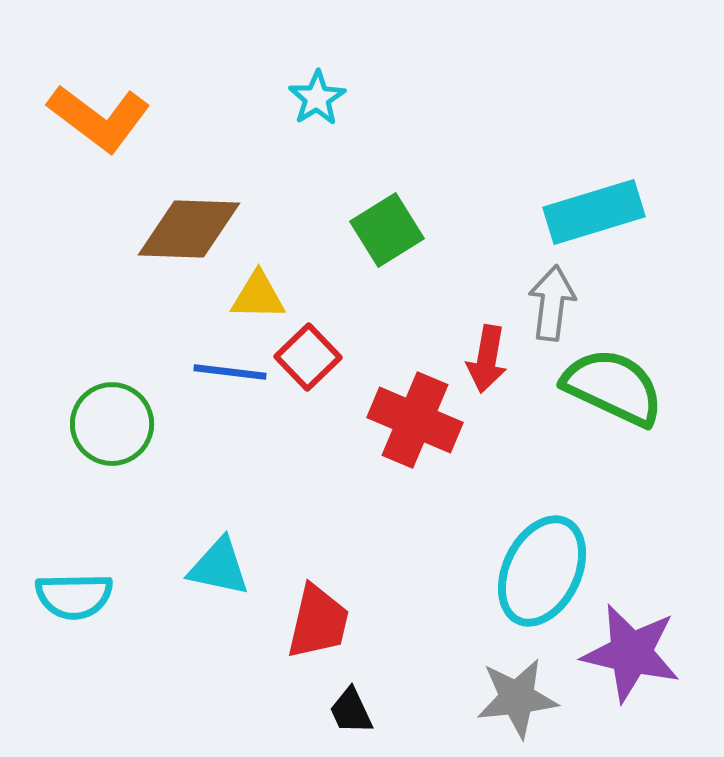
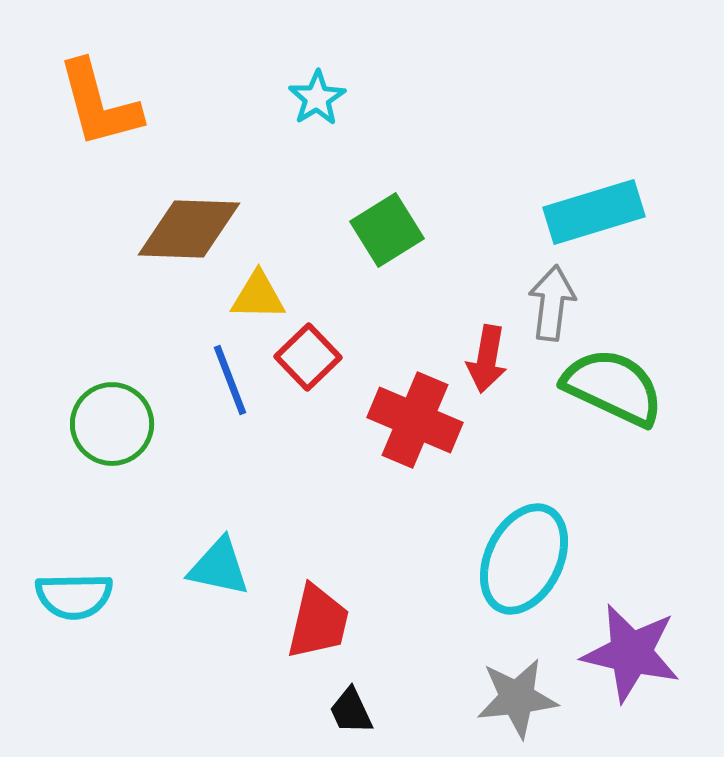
orange L-shape: moved 14 px up; rotated 38 degrees clockwise
blue line: moved 8 px down; rotated 62 degrees clockwise
cyan ellipse: moved 18 px left, 12 px up
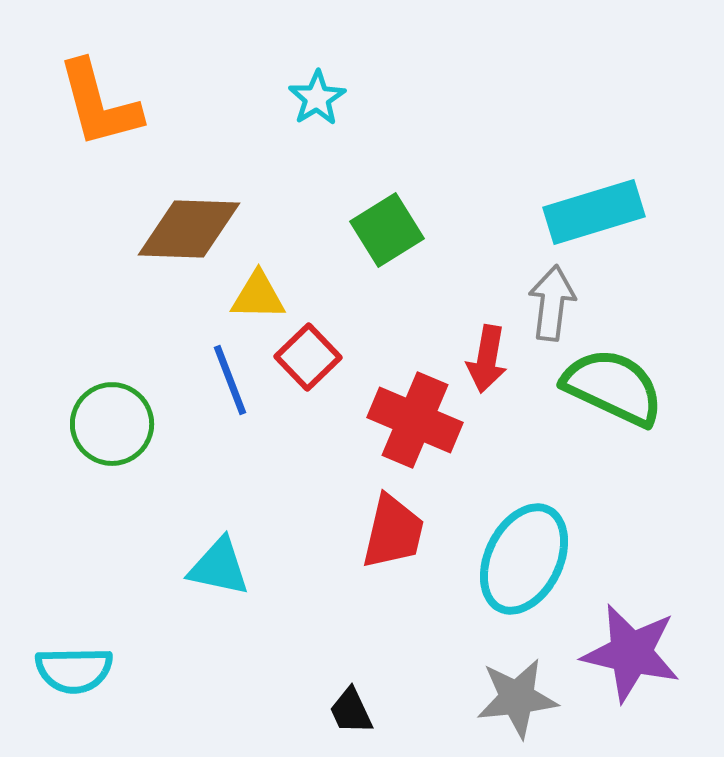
cyan semicircle: moved 74 px down
red trapezoid: moved 75 px right, 90 px up
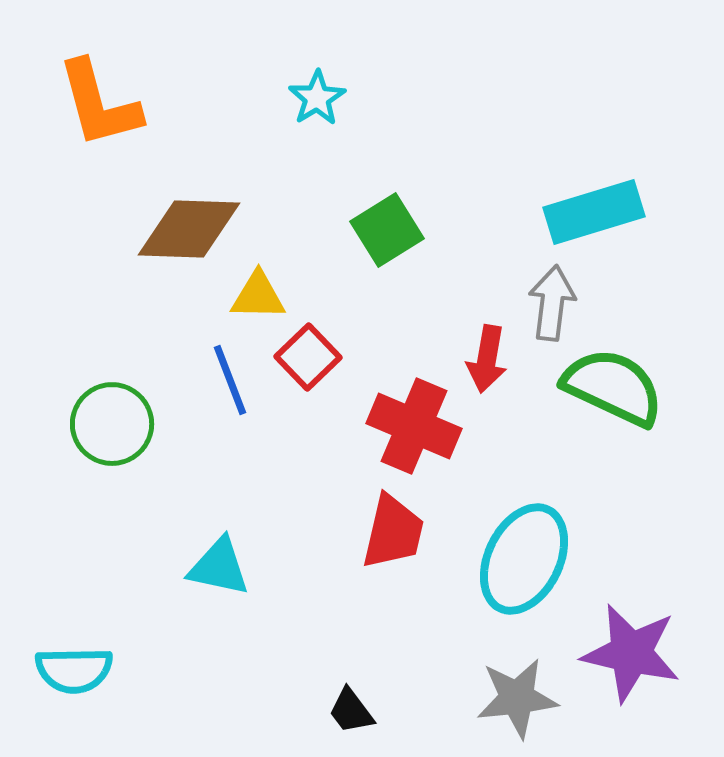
red cross: moved 1 px left, 6 px down
black trapezoid: rotated 12 degrees counterclockwise
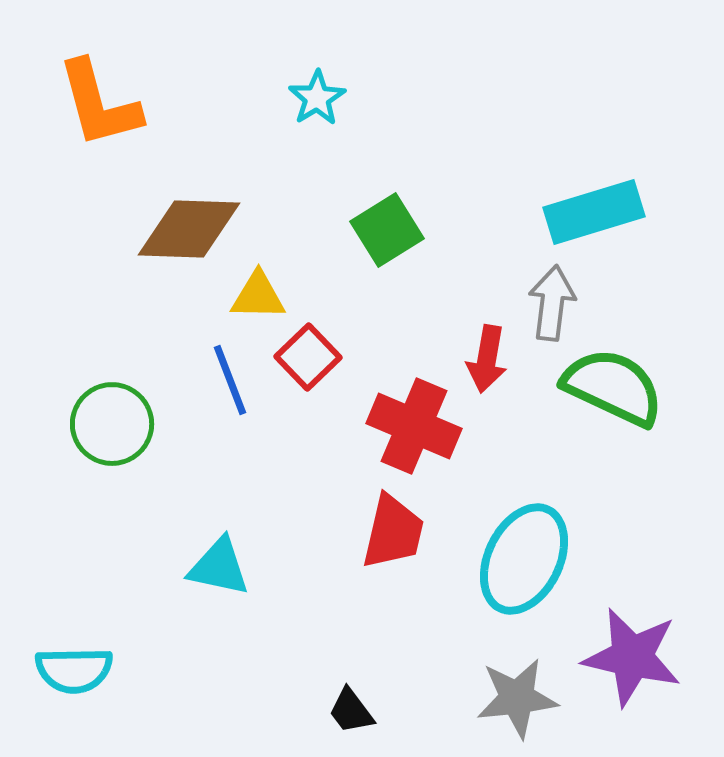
purple star: moved 1 px right, 4 px down
